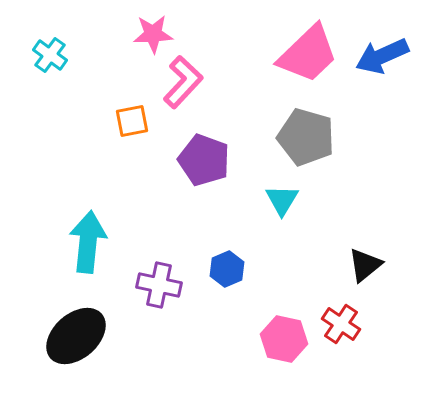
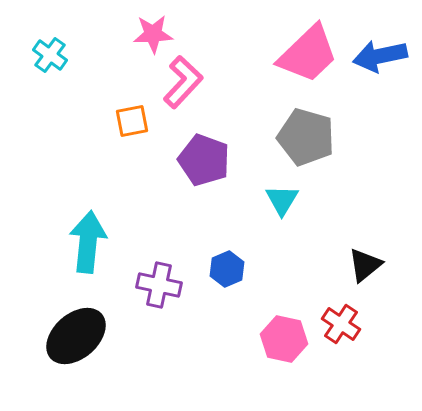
blue arrow: moved 2 px left; rotated 12 degrees clockwise
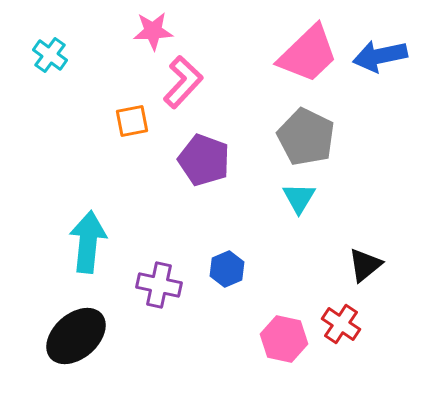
pink star: moved 3 px up
gray pentagon: rotated 10 degrees clockwise
cyan triangle: moved 17 px right, 2 px up
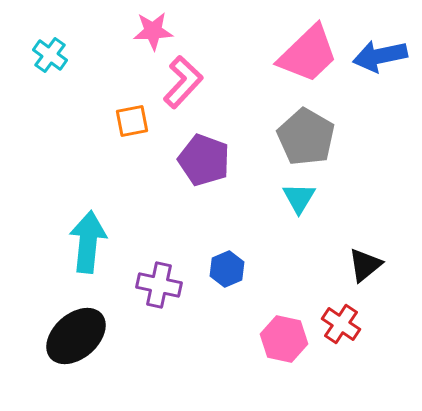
gray pentagon: rotated 4 degrees clockwise
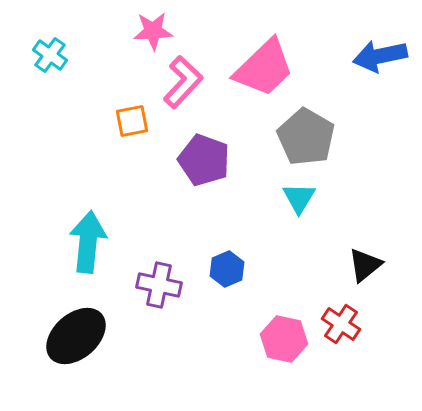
pink trapezoid: moved 44 px left, 14 px down
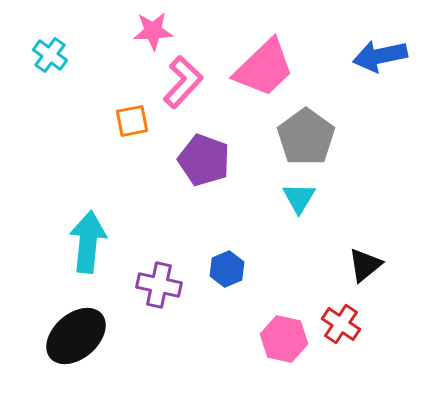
gray pentagon: rotated 6 degrees clockwise
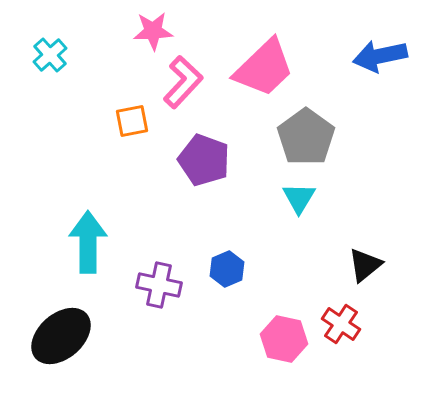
cyan cross: rotated 12 degrees clockwise
cyan arrow: rotated 6 degrees counterclockwise
black ellipse: moved 15 px left
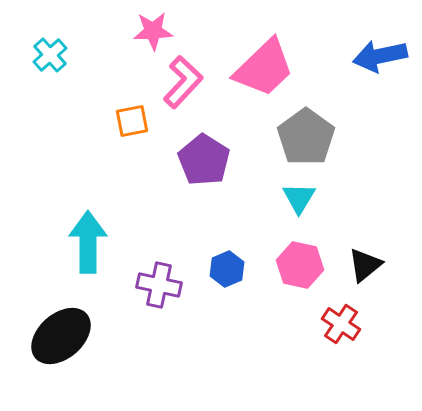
purple pentagon: rotated 12 degrees clockwise
pink hexagon: moved 16 px right, 74 px up
